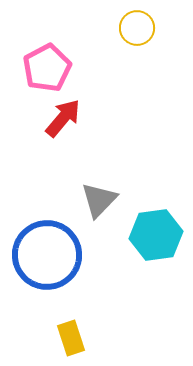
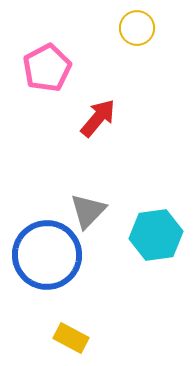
red arrow: moved 35 px right
gray triangle: moved 11 px left, 11 px down
yellow rectangle: rotated 44 degrees counterclockwise
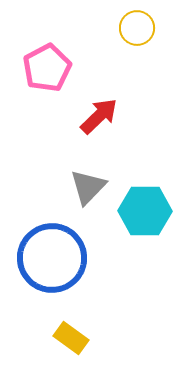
red arrow: moved 1 px right, 2 px up; rotated 6 degrees clockwise
gray triangle: moved 24 px up
cyan hexagon: moved 11 px left, 24 px up; rotated 9 degrees clockwise
blue circle: moved 5 px right, 3 px down
yellow rectangle: rotated 8 degrees clockwise
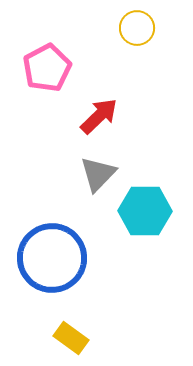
gray triangle: moved 10 px right, 13 px up
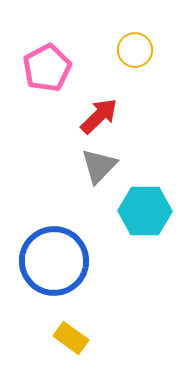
yellow circle: moved 2 px left, 22 px down
gray triangle: moved 1 px right, 8 px up
blue circle: moved 2 px right, 3 px down
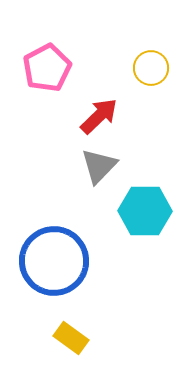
yellow circle: moved 16 px right, 18 px down
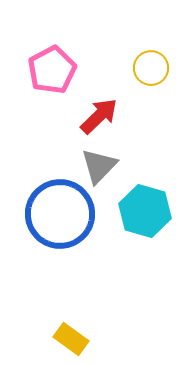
pink pentagon: moved 5 px right, 2 px down
cyan hexagon: rotated 15 degrees clockwise
blue circle: moved 6 px right, 47 px up
yellow rectangle: moved 1 px down
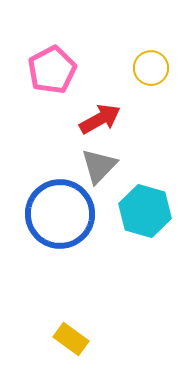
red arrow: moved 1 px right, 3 px down; rotated 15 degrees clockwise
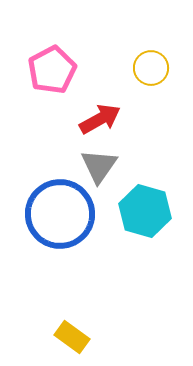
gray triangle: rotated 9 degrees counterclockwise
yellow rectangle: moved 1 px right, 2 px up
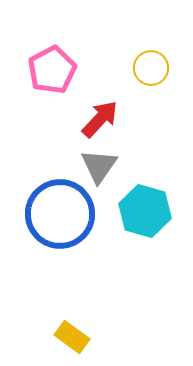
red arrow: rotated 18 degrees counterclockwise
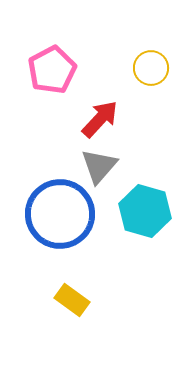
gray triangle: rotated 6 degrees clockwise
yellow rectangle: moved 37 px up
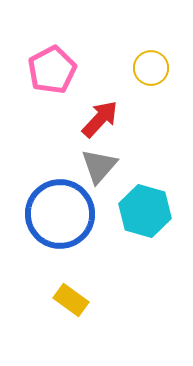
yellow rectangle: moved 1 px left
